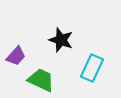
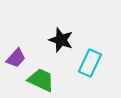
purple trapezoid: moved 2 px down
cyan rectangle: moved 2 px left, 5 px up
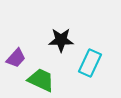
black star: rotated 20 degrees counterclockwise
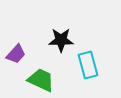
purple trapezoid: moved 4 px up
cyan rectangle: moved 2 px left, 2 px down; rotated 40 degrees counterclockwise
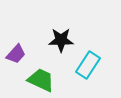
cyan rectangle: rotated 48 degrees clockwise
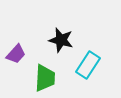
black star: rotated 15 degrees clockwise
green trapezoid: moved 4 px right, 2 px up; rotated 68 degrees clockwise
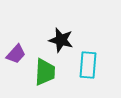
cyan rectangle: rotated 28 degrees counterclockwise
green trapezoid: moved 6 px up
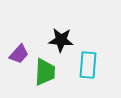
black star: rotated 10 degrees counterclockwise
purple trapezoid: moved 3 px right
